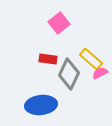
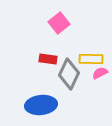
yellow rectangle: rotated 40 degrees counterclockwise
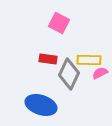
pink square: rotated 25 degrees counterclockwise
yellow rectangle: moved 2 px left, 1 px down
blue ellipse: rotated 24 degrees clockwise
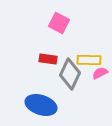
gray diamond: moved 1 px right
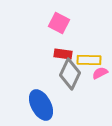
red rectangle: moved 15 px right, 5 px up
blue ellipse: rotated 44 degrees clockwise
